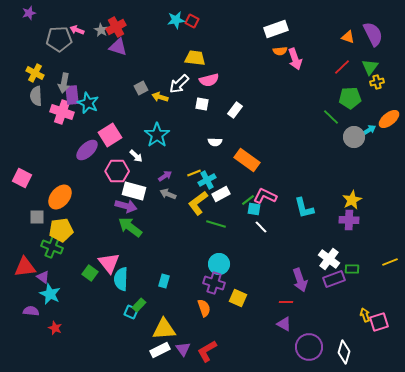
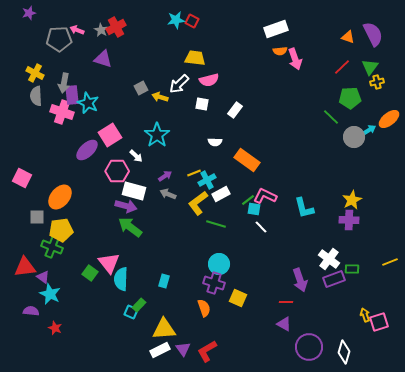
purple triangle at (118, 47): moved 15 px left, 12 px down
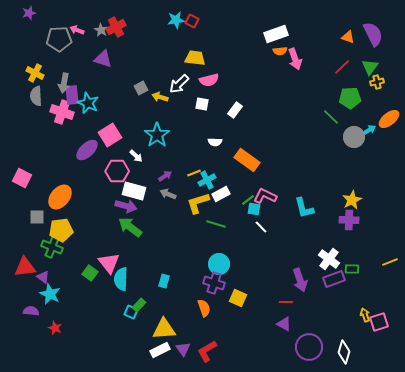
white rectangle at (276, 29): moved 5 px down
yellow L-shape at (198, 203): rotated 20 degrees clockwise
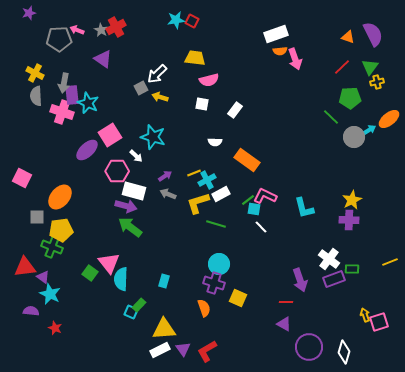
purple triangle at (103, 59): rotated 18 degrees clockwise
white arrow at (179, 84): moved 22 px left, 10 px up
cyan star at (157, 135): moved 4 px left, 2 px down; rotated 20 degrees counterclockwise
